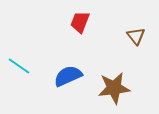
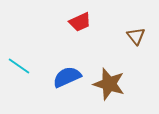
red trapezoid: rotated 135 degrees counterclockwise
blue semicircle: moved 1 px left, 1 px down
brown star: moved 5 px left, 4 px up; rotated 24 degrees clockwise
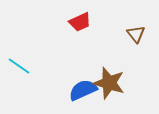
brown triangle: moved 2 px up
blue semicircle: moved 16 px right, 13 px down
brown star: moved 1 px up
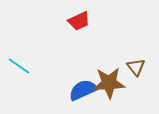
red trapezoid: moved 1 px left, 1 px up
brown triangle: moved 33 px down
brown star: rotated 20 degrees counterclockwise
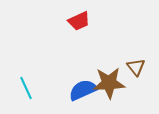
cyan line: moved 7 px right, 22 px down; rotated 30 degrees clockwise
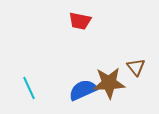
red trapezoid: moved 1 px right; rotated 35 degrees clockwise
cyan line: moved 3 px right
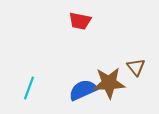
cyan line: rotated 45 degrees clockwise
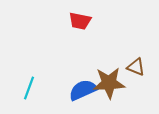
brown triangle: rotated 30 degrees counterclockwise
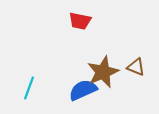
brown star: moved 6 px left, 11 px up; rotated 20 degrees counterclockwise
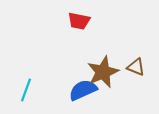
red trapezoid: moved 1 px left
cyan line: moved 3 px left, 2 px down
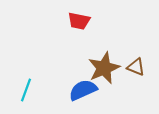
brown star: moved 1 px right, 4 px up
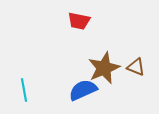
cyan line: moved 2 px left; rotated 30 degrees counterclockwise
